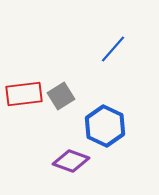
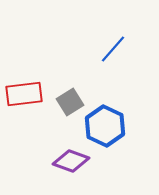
gray square: moved 9 px right, 6 px down
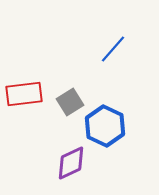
purple diamond: moved 2 px down; rotated 45 degrees counterclockwise
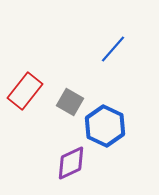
red rectangle: moved 1 px right, 3 px up; rotated 45 degrees counterclockwise
gray square: rotated 28 degrees counterclockwise
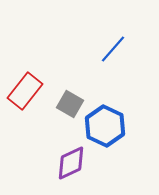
gray square: moved 2 px down
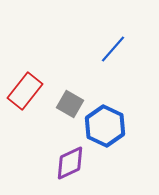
purple diamond: moved 1 px left
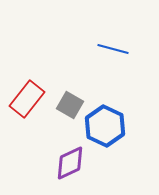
blue line: rotated 64 degrees clockwise
red rectangle: moved 2 px right, 8 px down
gray square: moved 1 px down
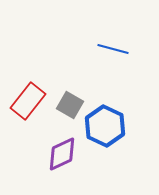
red rectangle: moved 1 px right, 2 px down
purple diamond: moved 8 px left, 9 px up
